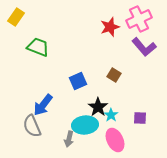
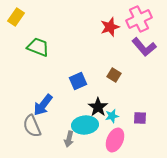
cyan star: moved 1 px right, 1 px down; rotated 24 degrees clockwise
pink ellipse: rotated 50 degrees clockwise
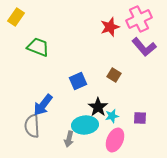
gray semicircle: rotated 20 degrees clockwise
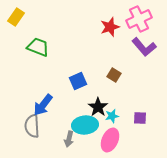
pink ellipse: moved 5 px left
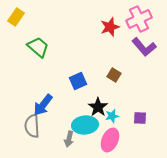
green trapezoid: rotated 20 degrees clockwise
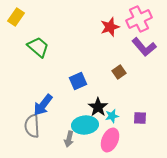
brown square: moved 5 px right, 3 px up; rotated 24 degrees clockwise
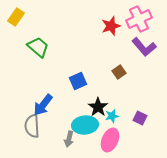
red star: moved 1 px right, 1 px up
purple square: rotated 24 degrees clockwise
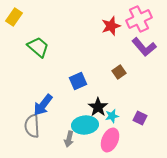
yellow rectangle: moved 2 px left
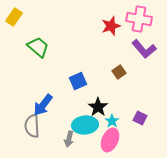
pink cross: rotated 35 degrees clockwise
purple L-shape: moved 2 px down
cyan star: moved 5 px down; rotated 24 degrees counterclockwise
